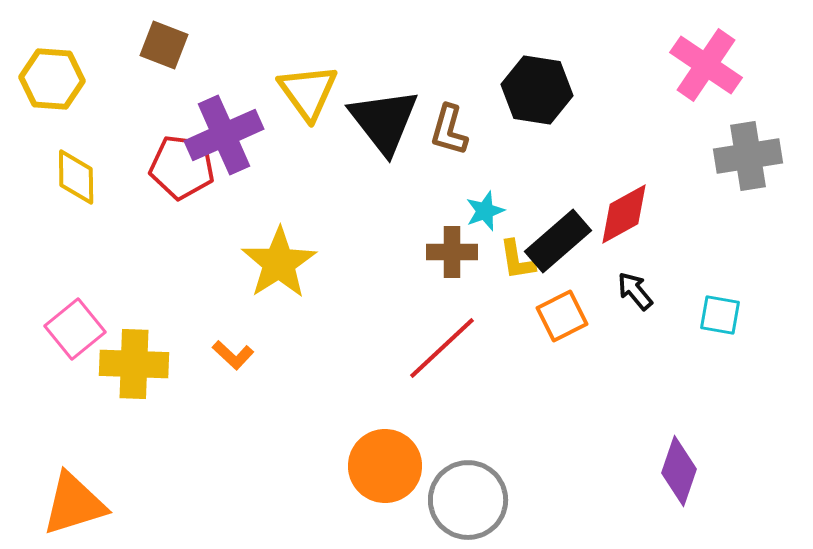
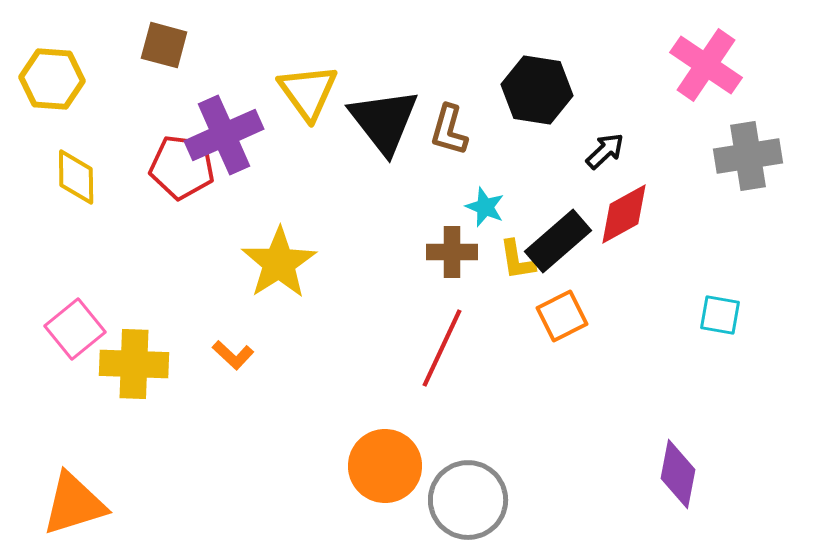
brown square: rotated 6 degrees counterclockwise
cyan star: moved 4 px up; rotated 30 degrees counterclockwise
black arrow: moved 30 px left, 140 px up; rotated 87 degrees clockwise
red line: rotated 22 degrees counterclockwise
purple diamond: moved 1 px left, 3 px down; rotated 8 degrees counterclockwise
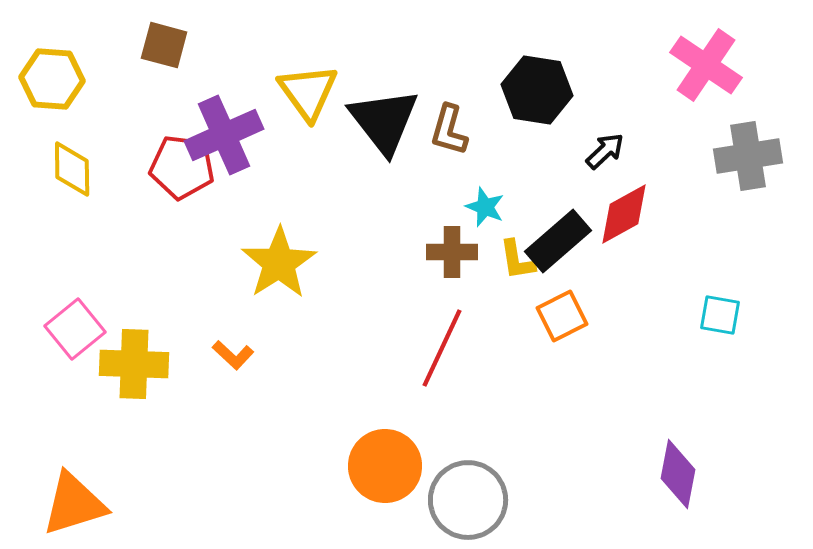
yellow diamond: moved 4 px left, 8 px up
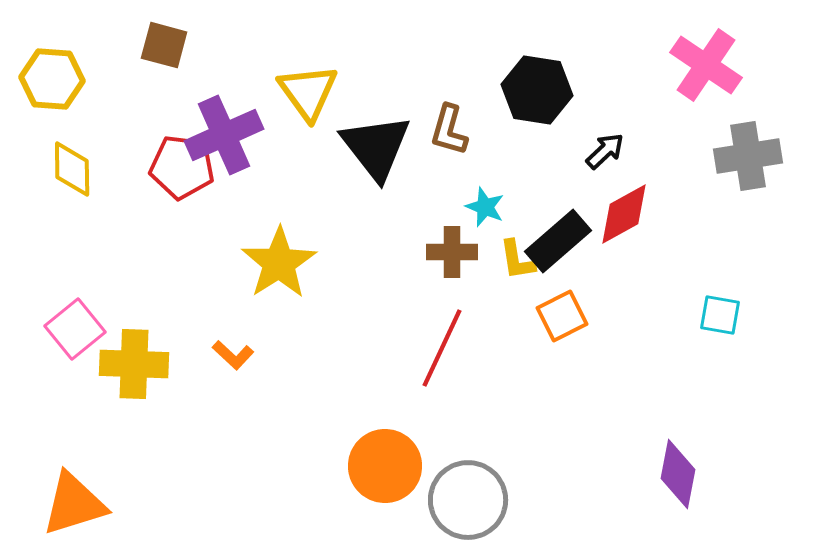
black triangle: moved 8 px left, 26 px down
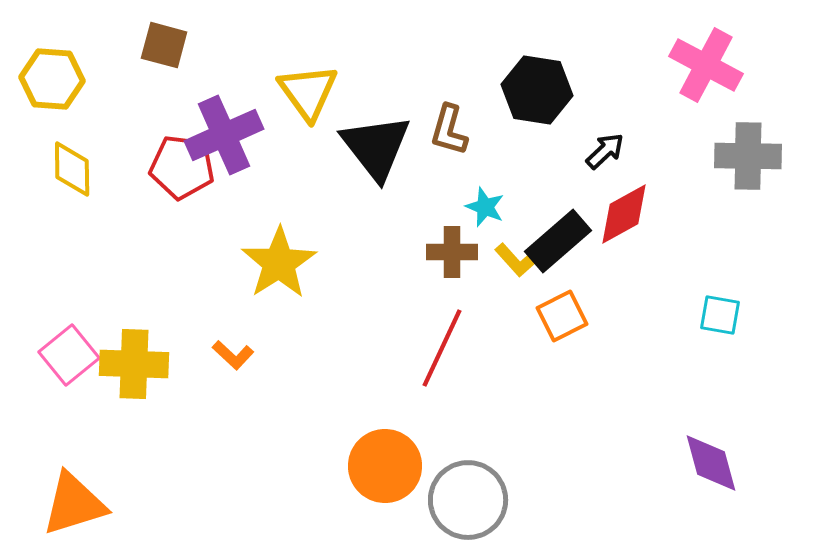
pink cross: rotated 6 degrees counterclockwise
gray cross: rotated 10 degrees clockwise
yellow L-shape: rotated 33 degrees counterclockwise
pink square: moved 6 px left, 26 px down
purple diamond: moved 33 px right, 11 px up; rotated 26 degrees counterclockwise
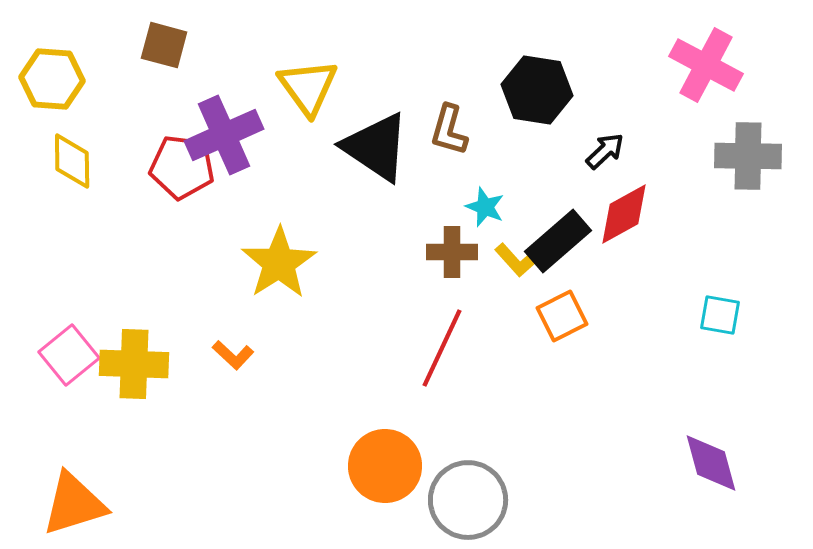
yellow triangle: moved 5 px up
black triangle: rotated 18 degrees counterclockwise
yellow diamond: moved 8 px up
